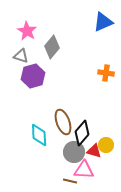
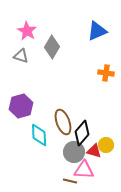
blue triangle: moved 6 px left, 9 px down
gray diamond: rotated 10 degrees counterclockwise
purple hexagon: moved 12 px left, 30 px down
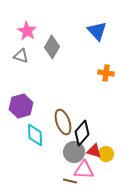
blue triangle: rotated 50 degrees counterclockwise
cyan diamond: moved 4 px left
yellow circle: moved 9 px down
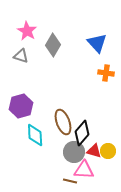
blue triangle: moved 12 px down
gray diamond: moved 1 px right, 2 px up
yellow circle: moved 2 px right, 3 px up
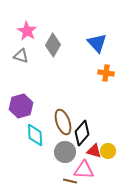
gray circle: moved 9 px left
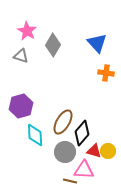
brown ellipse: rotated 50 degrees clockwise
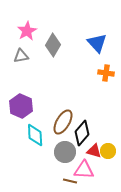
pink star: rotated 12 degrees clockwise
gray triangle: rotated 28 degrees counterclockwise
purple hexagon: rotated 20 degrees counterclockwise
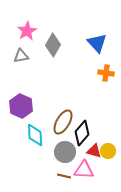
brown line: moved 6 px left, 5 px up
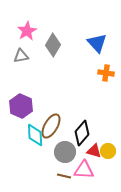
brown ellipse: moved 12 px left, 4 px down
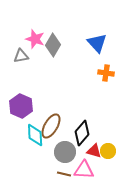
pink star: moved 8 px right, 8 px down; rotated 24 degrees counterclockwise
brown line: moved 2 px up
